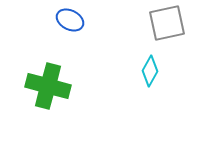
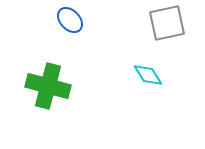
blue ellipse: rotated 20 degrees clockwise
cyan diamond: moved 2 px left, 4 px down; rotated 60 degrees counterclockwise
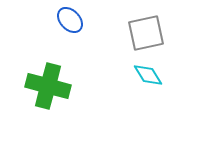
gray square: moved 21 px left, 10 px down
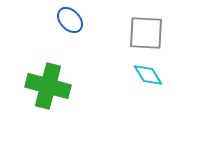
gray square: rotated 15 degrees clockwise
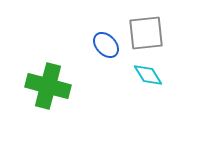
blue ellipse: moved 36 px right, 25 px down
gray square: rotated 9 degrees counterclockwise
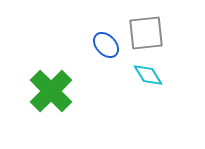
green cross: moved 3 px right, 5 px down; rotated 30 degrees clockwise
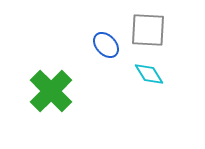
gray square: moved 2 px right, 3 px up; rotated 9 degrees clockwise
cyan diamond: moved 1 px right, 1 px up
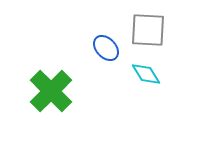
blue ellipse: moved 3 px down
cyan diamond: moved 3 px left
